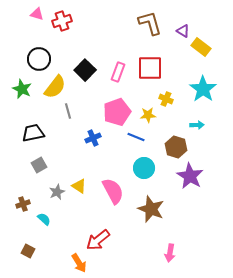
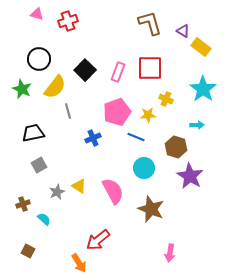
red cross: moved 6 px right
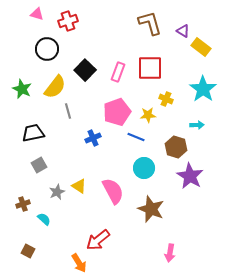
black circle: moved 8 px right, 10 px up
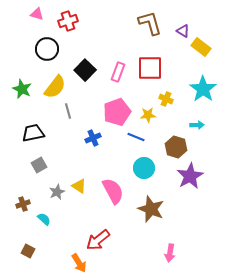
purple star: rotated 12 degrees clockwise
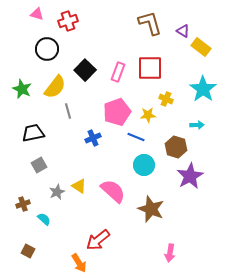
cyan circle: moved 3 px up
pink semicircle: rotated 20 degrees counterclockwise
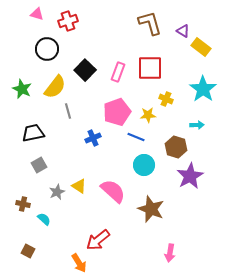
brown cross: rotated 32 degrees clockwise
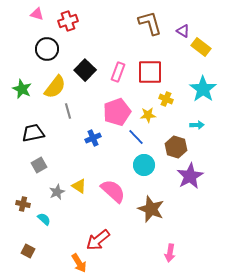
red square: moved 4 px down
blue line: rotated 24 degrees clockwise
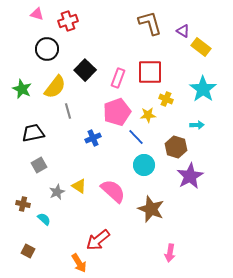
pink rectangle: moved 6 px down
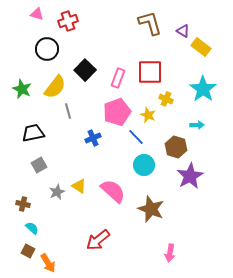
yellow star: rotated 28 degrees clockwise
cyan semicircle: moved 12 px left, 9 px down
orange arrow: moved 31 px left
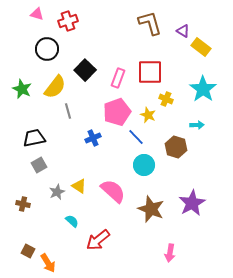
black trapezoid: moved 1 px right, 5 px down
purple star: moved 2 px right, 27 px down
cyan semicircle: moved 40 px right, 7 px up
